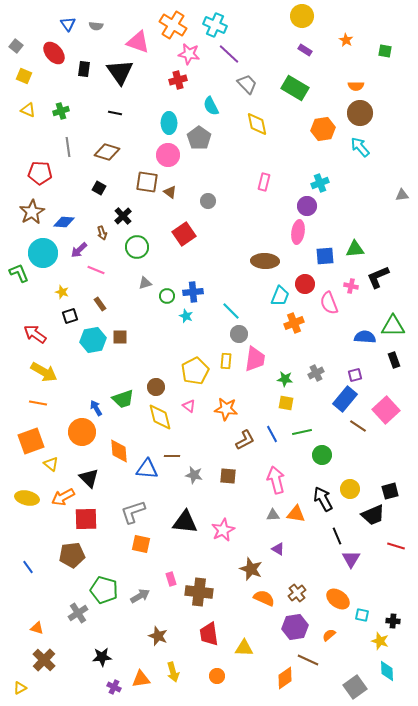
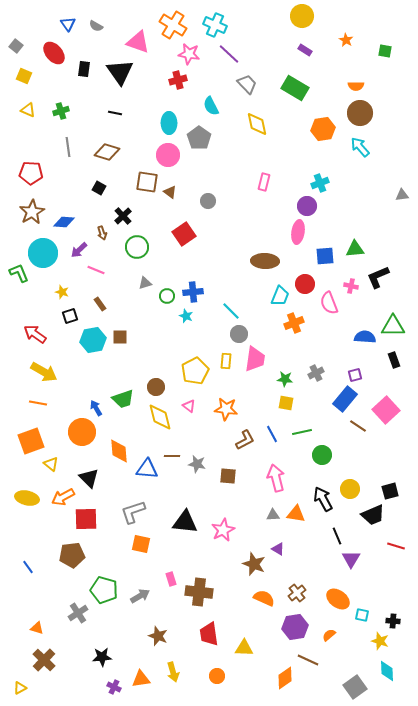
gray semicircle at (96, 26): rotated 24 degrees clockwise
red pentagon at (40, 173): moved 9 px left
gray star at (194, 475): moved 3 px right, 11 px up
pink arrow at (276, 480): moved 2 px up
brown star at (251, 569): moved 3 px right, 5 px up
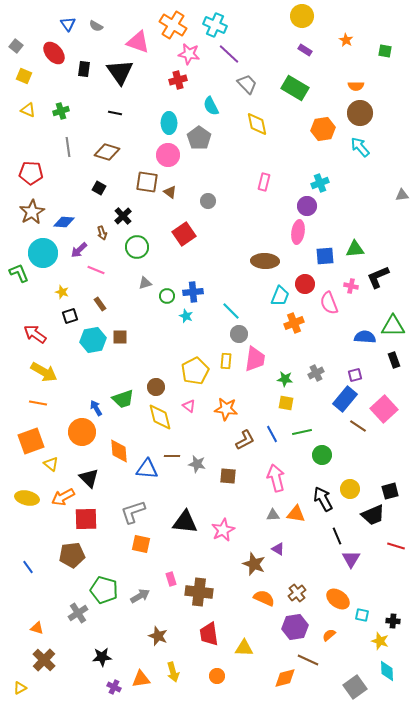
pink square at (386, 410): moved 2 px left, 1 px up
orange diamond at (285, 678): rotated 20 degrees clockwise
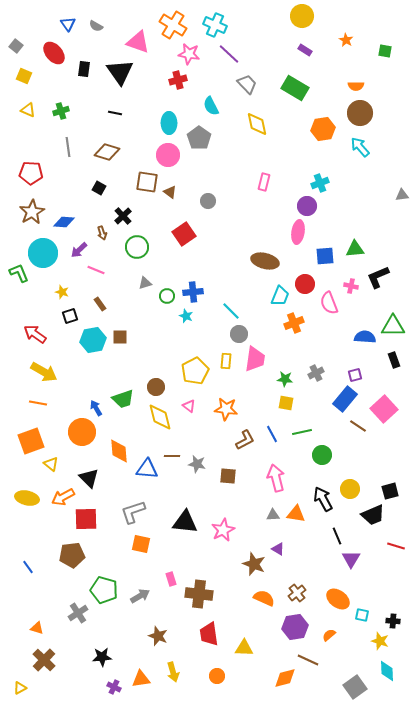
brown ellipse at (265, 261): rotated 12 degrees clockwise
brown cross at (199, 592): moved 2 px down
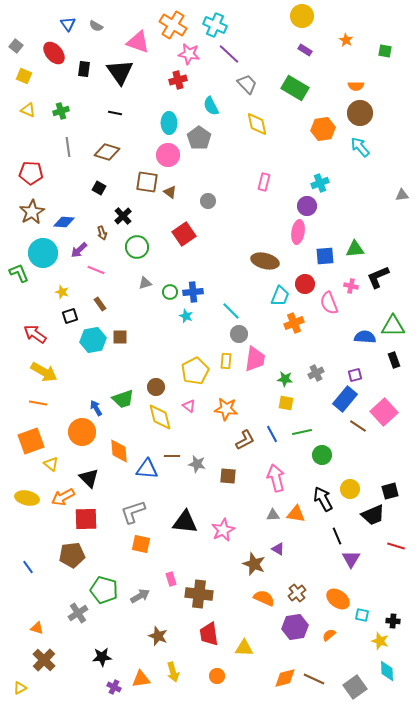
green circle at (167, 296): moved 3 px right, 4 px up
pink square at (384, 409): moved 3 px down
brown line at (308, 660): moved 6 px right, 19 px down
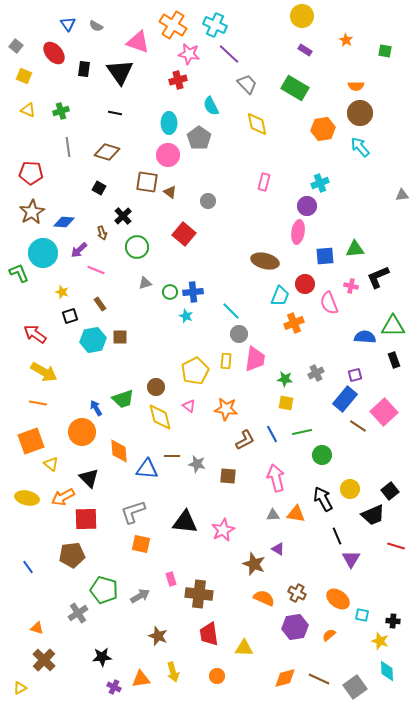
red square at (184, 234): rotated 15 degrees counterclockwise
black square at (390, 491): rotated 24 degrees counterclockwise
brown cross at (297, 593): rotated 24 degrees counterclockwise
brown line at (314, 679): moved 5 px right
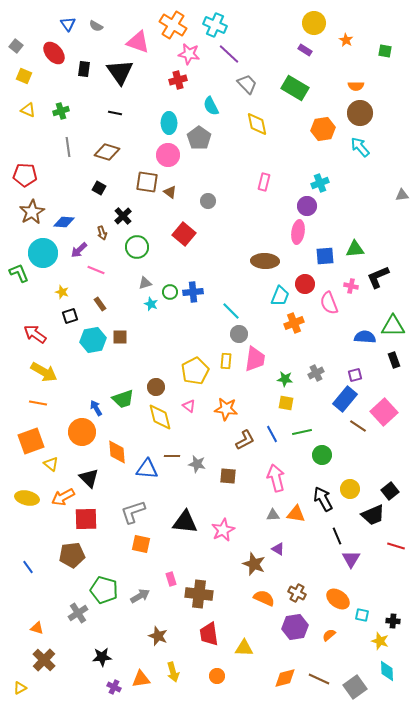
yellow circle at (302, 16): moved 12 px right, 7 px down
red pentagon at (31, 173): moved 6 px left, 2 px down
brown ellipse at (265, 261): rotated 12 degrees counterclockwise
cyan star at (186, 316): moved 35 px left, 12 px up
orange diamond at (119, 451): moved 2 px left, 1 px down
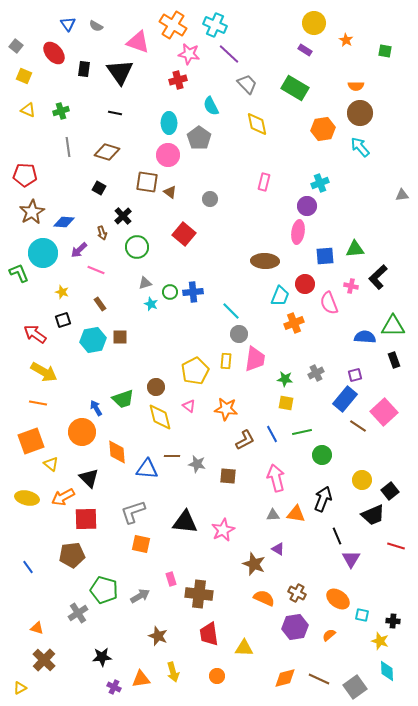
gray circle at (208, 201): moved 2 px right, 2 px up
black L-shape at (378, 277): rotated 20 degrees counterclockwise
black square at (70, 316): moved 7 px left, 4 px down
yellow circle at (350, 489): moved 12 px right, 9 px up
black arrow at (323, 499): rotated 50 degrees clockwise
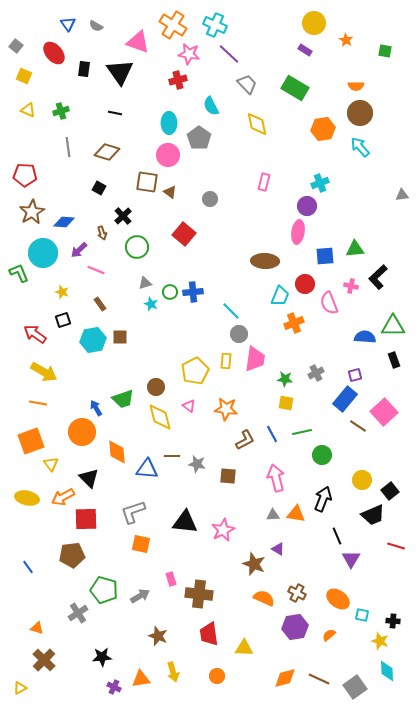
yellow triangle at (51, 464): rotated 14 degrees clockwise
